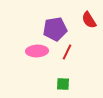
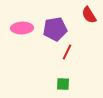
red semicircle: moved 5 px up
pink ellipse: moved 15 px left, 23 px up
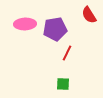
pink ellipse: moved 3 px right, 4 px up
red line: moved 1 px down
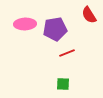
red line: rotated 42 degrees clockwise
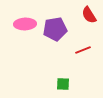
red line: moved 16 px right, 3 px up
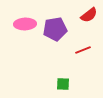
red semicircle: rotated 96 degrees counterclockwise
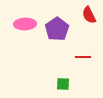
red semicircle: rotated 102 degrees clockwise
purple pentagon: moved 2 px right; rotated 25 degrees counterclockwise
red line: moved 7 px down; rotated 21 degrees clockwise
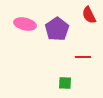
pink ellipse: rotated 15 degrees clockwise
green square: moved 2 px right, 1 px up
